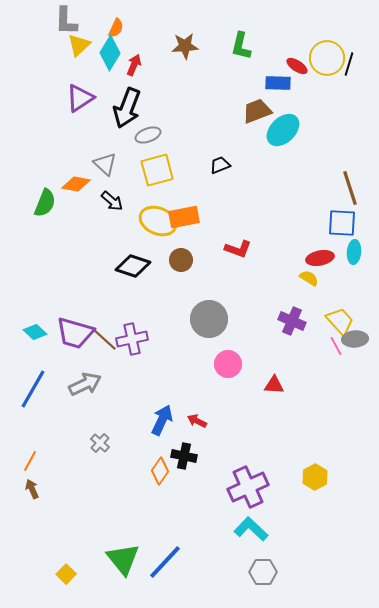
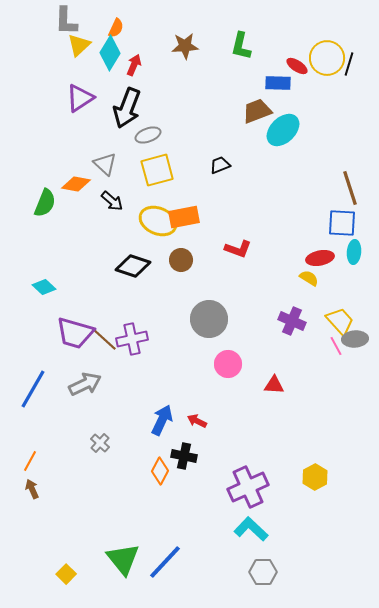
cyan diamond at (35, 332): moved 9 px right, 45 px up
orange diamond at (160, 471): rotated 8 degrees counterclockwise
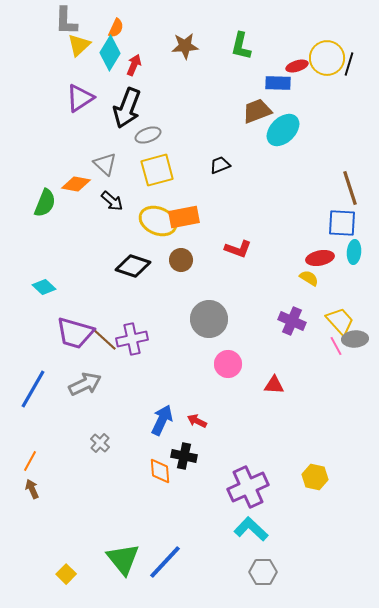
red ellipse at (297, 66): rotated 50 degrees counterclockwise
orange diamond at (160, 471): rotated 32 degrees counterclockwise
yellow hexagon at (315, 477): rotated 20 degrees counterclockwise
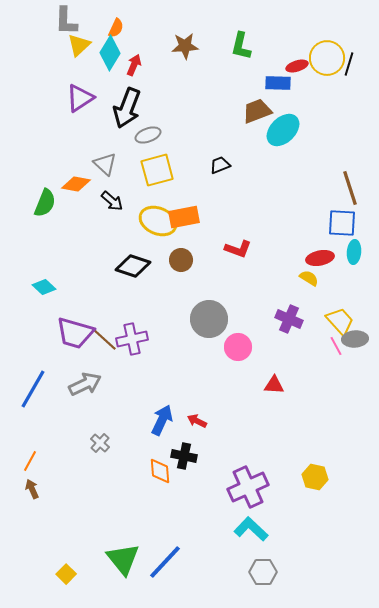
purple cross at (292, 321): moved 3 px left, 2 px up
pink circle at (228, 364): moved 10 px right, 17 px up
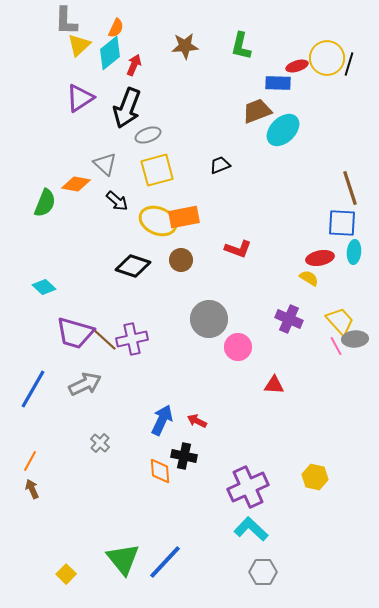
cyan diamond at (110, 53): rotated 20 degrees clockwise
black arrow at (112, 201): moved 5 px right
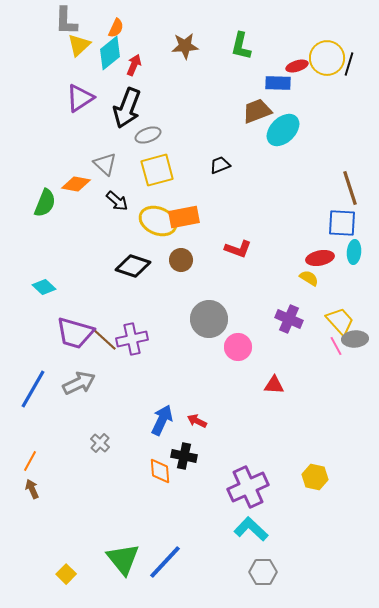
gray arrow at (85, 384): moved 6 px left, 1 px up
